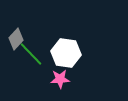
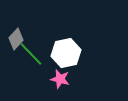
white hexagon: rotated 20 degrees counterclockwise
pink star: rotated 18 degrees clockwise
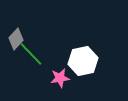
white hexagon: moved 17 px right, 8 px down
pink star: moved 1 px up; rotated 24 degrees counterclockwise
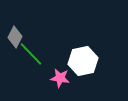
gray diamond: moved 1 px left, 2 px up; rotated 15 degrees counterclockwise
pink star: rotated 18 degrees clockwise
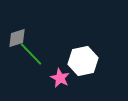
gray diamond: moved 2 px right, 1 px down; rotated 45 degrees clockwise
pink star: rotated 18 degrees clockwise
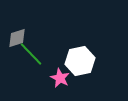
white hexagon: moved 3 px left
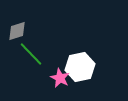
gray diamond: moved 7 px up
white hexagon: moved 6 px down
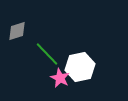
green line: moved 16 px right
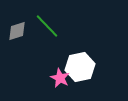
green line: moved 28 px up
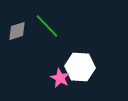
white hexagon: rotated 16 degrees clockwise
